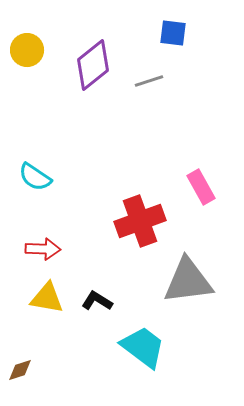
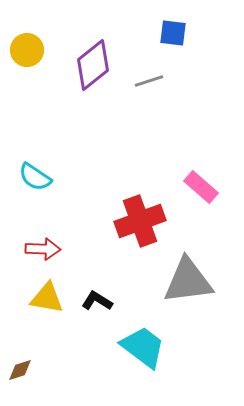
pink rectangle: rotated 20 degrees counterclockwise
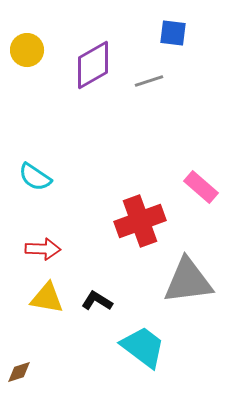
purple diamond: rotated 9 degrees clockwise
brown diamond: moved 1 px left, 2 px down
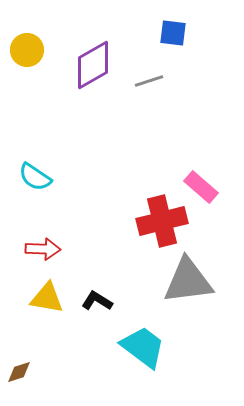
red cross: moved 22 px right; rotated 6 degrees clockwise
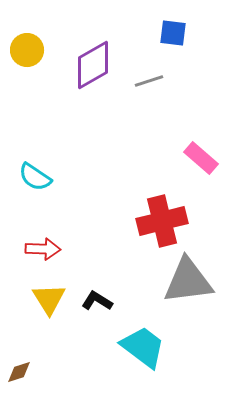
pink rectangle: moved 29 px up
yellow triangle: moved 2 px right, 1 px down; rotated 48 degrees clockwise
